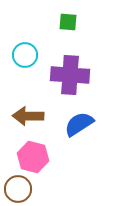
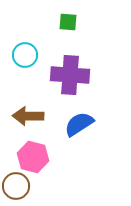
brown circle: moved 2 px left, 3 px up
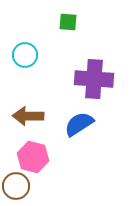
purple cross: moved 24 px right, 4 px down
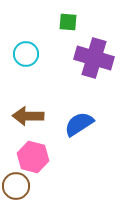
cyan circle: moved 1 px right, 1 px up
purple cross: moved 21 px up; rotated 12 degrees clockwise
